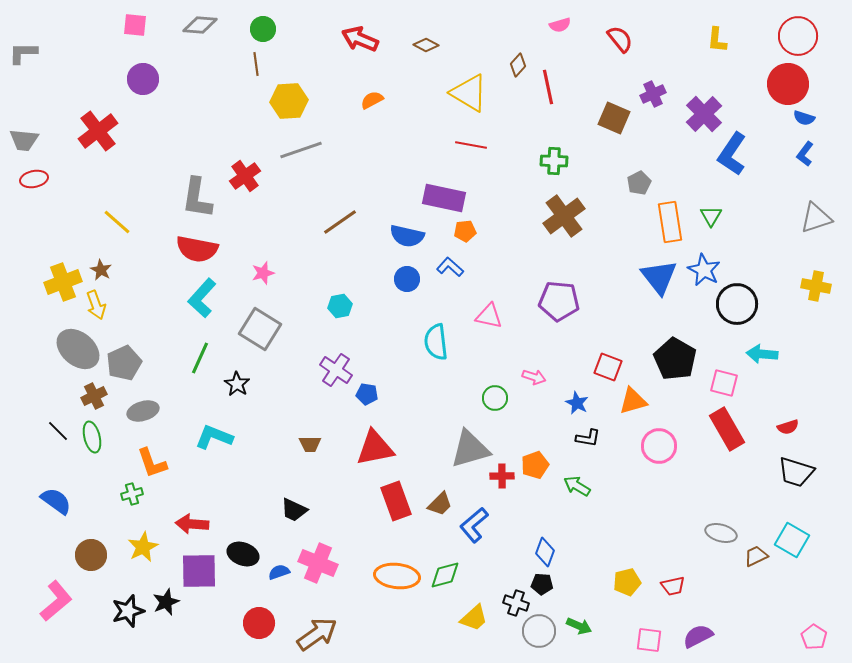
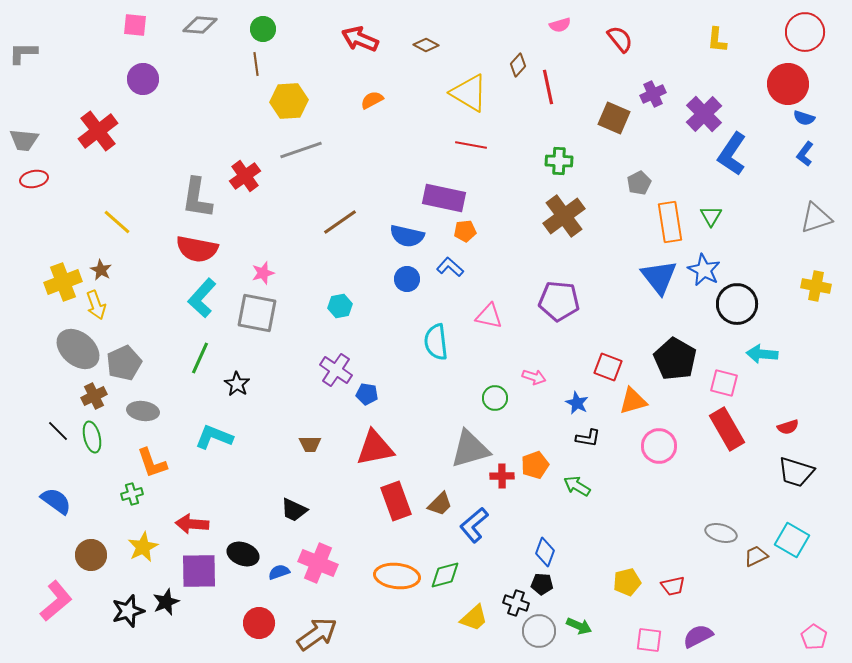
red circle at (798, 36): moved 7 px right, 4 px up
green cross at (554, 161): moved 5 px right
gray square at (260, 329): moved 3 px left, 16 px up; rotated 21 degrees counterclockwise
gray ellipse at (143, 411): rotated 24 degrees clockwise
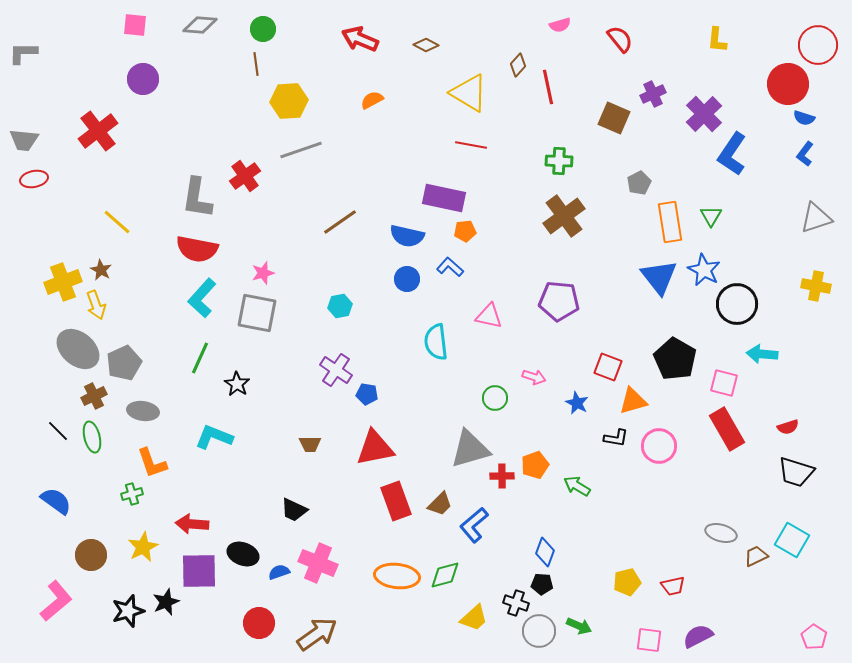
red circle at (805, 32): moved 13 px right, 13 px down
black L-shape at (588, 438): moved 28 px right
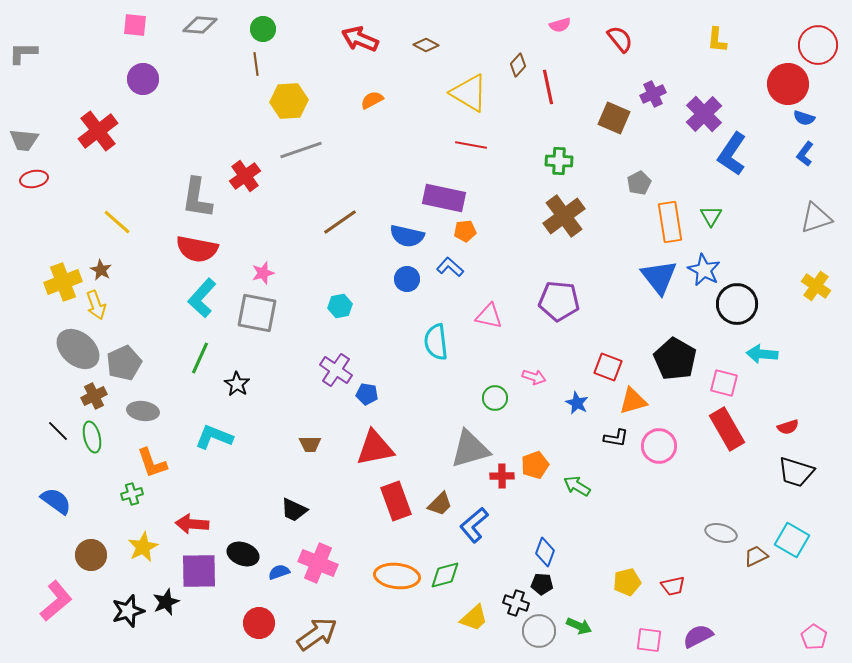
yellow cross at (816, 286): rotated 24 degrees clockwise
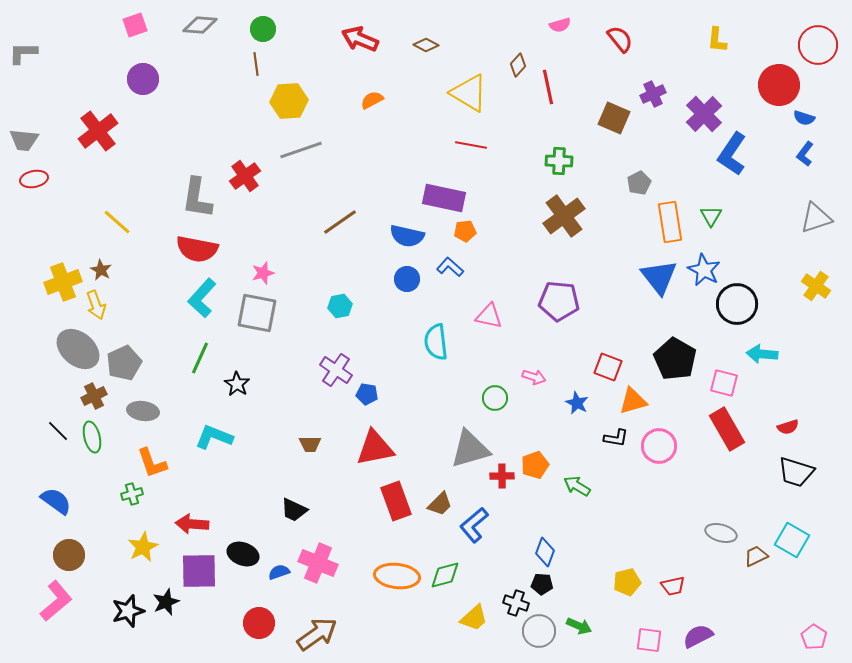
pink square at (135, 25): rotated 25 degrees counterclockwise
red circle at (788, 84): moved 9 px left, 1 px down
brown circle at (91, 555): moved 22 px left
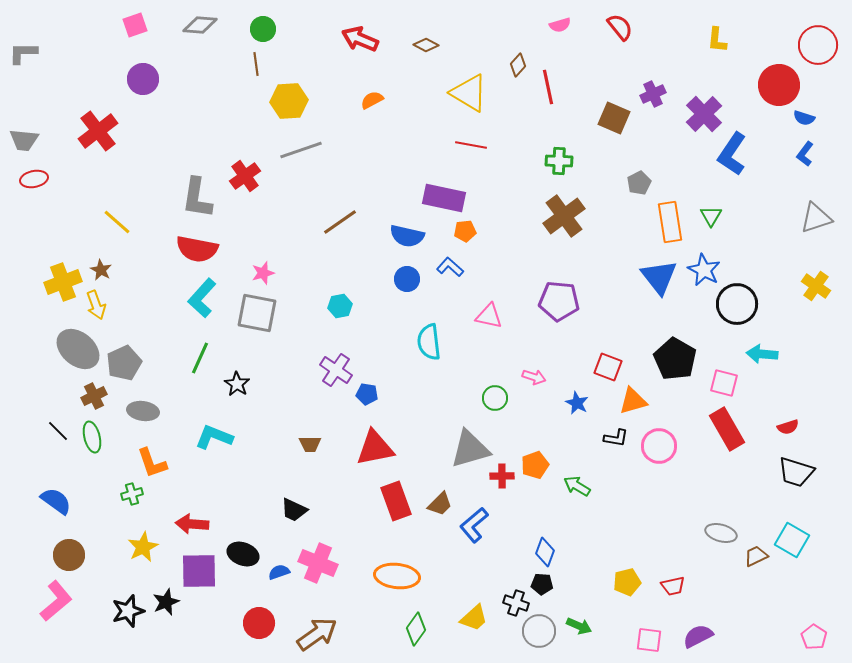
red semicircle at (620, 39): moved 12 px up
cyan semicircle at (436, 342): moved 7 px left
green diamond at (445, 575): moved 29 px left, 54 px down; rotated 40 degrees counterclockwise
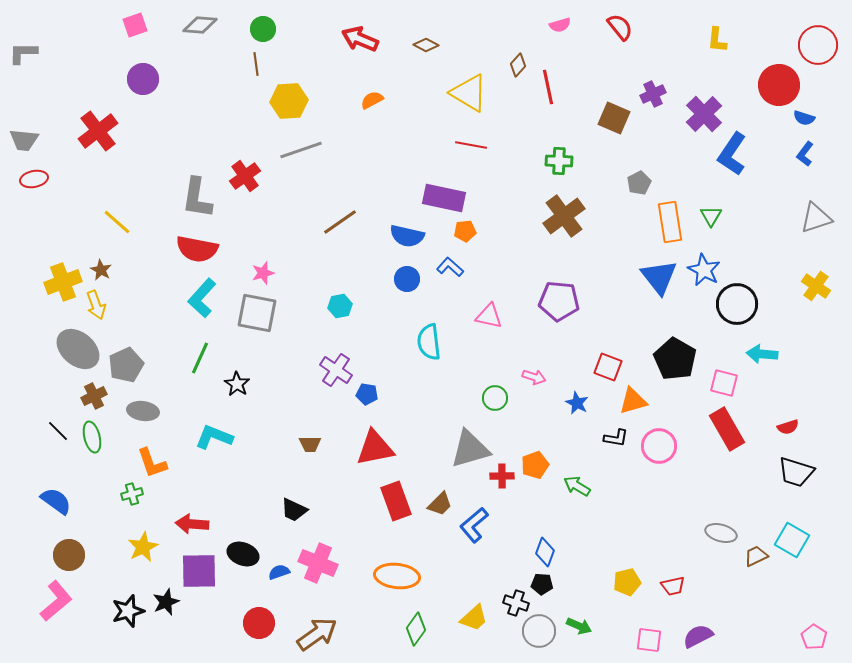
gray pentagon at (124, 363): moved 2 px right, 2 px down
